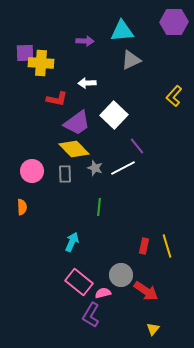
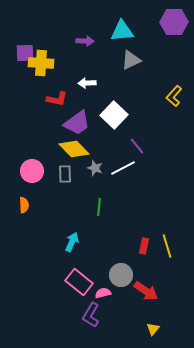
orange semicircle: moved 2 px right, 2 px up
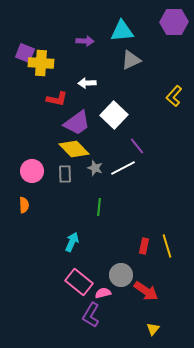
purple square: rotated 24 degrees clockwise
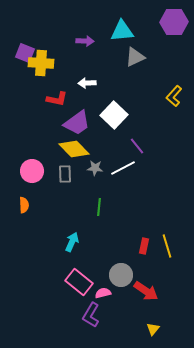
gray triangle: moved 4 px right, 3 px up
gray star: rotated 14 degrees counterclockwise
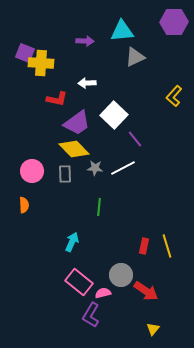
purple line: moved 2 px left, 7 px up
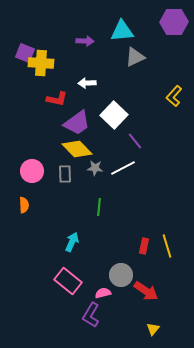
purple line: moved 2 px down
yellow diamond: moved 3 px right
pink rectangle: moved 11 px left, 1 px up
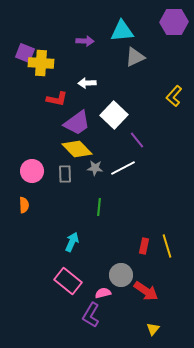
purple line: moved 2 px right, 1 px up
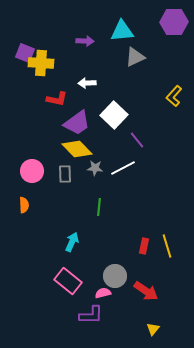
gray circle: moved 6 px left, 1 px down
purple L-shape: rotated 120 degrees counterclockwise
